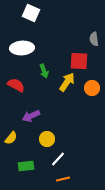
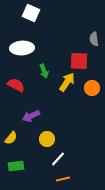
green rectangle: moved 10 px left
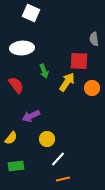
red semicircle: rotated 24 degrees clockwise
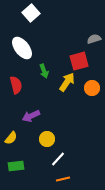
white square: rotated 24 degrees clockwise
gray semicircle: rotated 80 degrees clockwise
white ellipse: rotated 55 degrees clockwise
red square: rotated 18 degrees counterclockwise
red semicircle: rotated 24 degrees clockwise
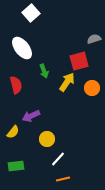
yellow semicircle: moved 2 px right, 6 px up
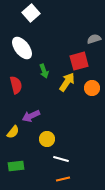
white line: moved 3 px right; rotated 63 degrees clockwise
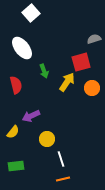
red square: moved 2 px right, 1 px down
white line: rotated 56 degrees clockwise
